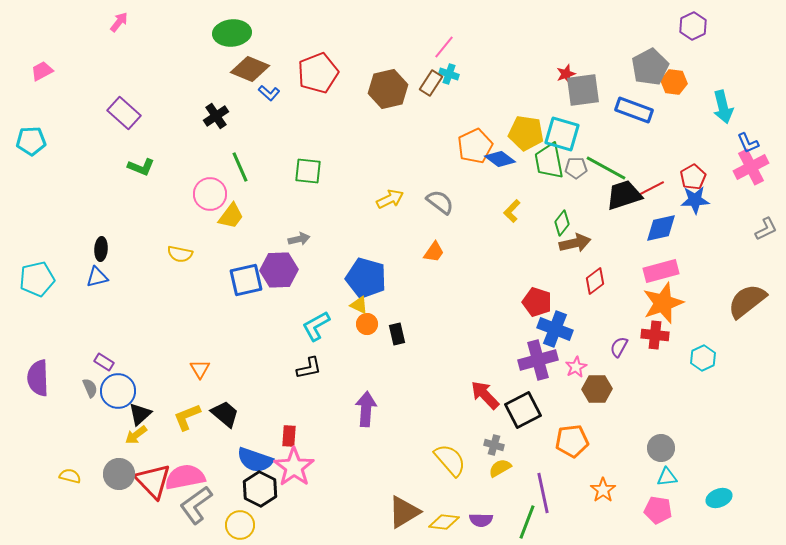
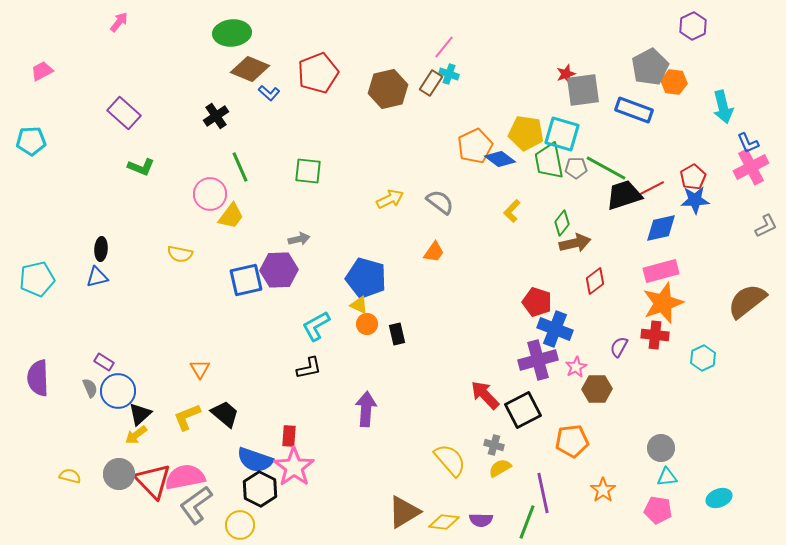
gray L-shape at (766, 229): moved 3 px up
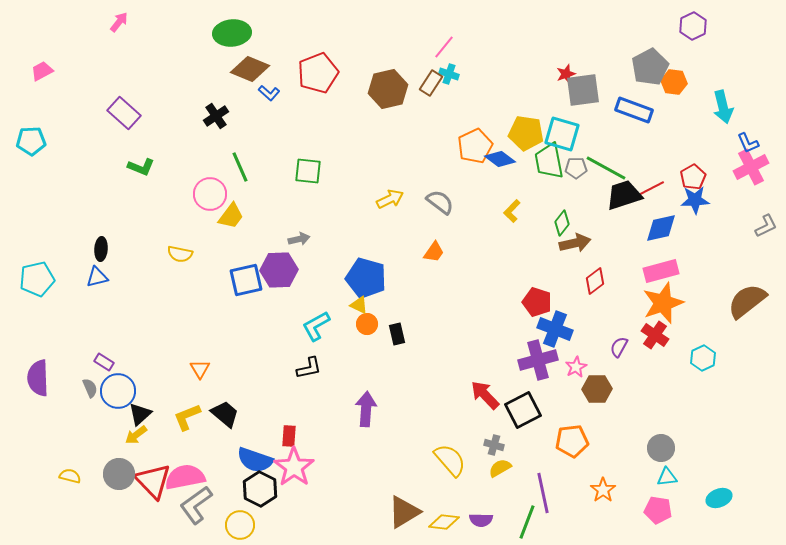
red cross at (655, 335): rotated 28 degrees clockwise
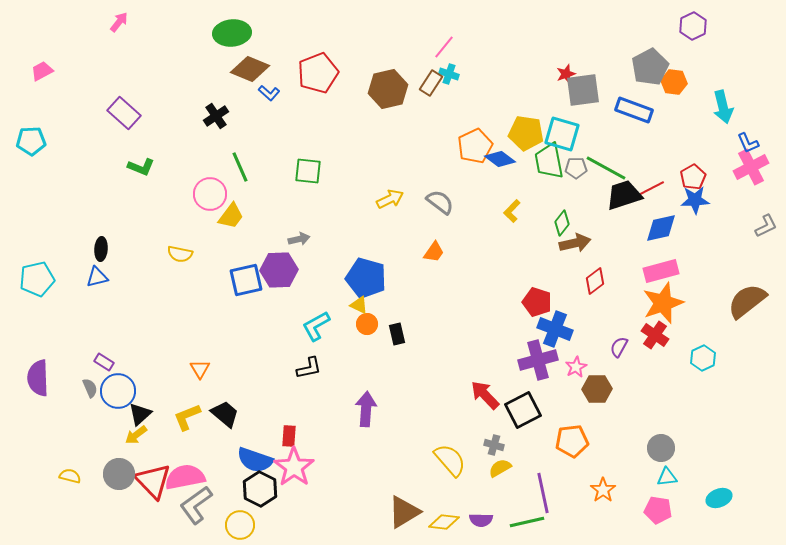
green line at (527, 522): rotated 56 degrees clockwise
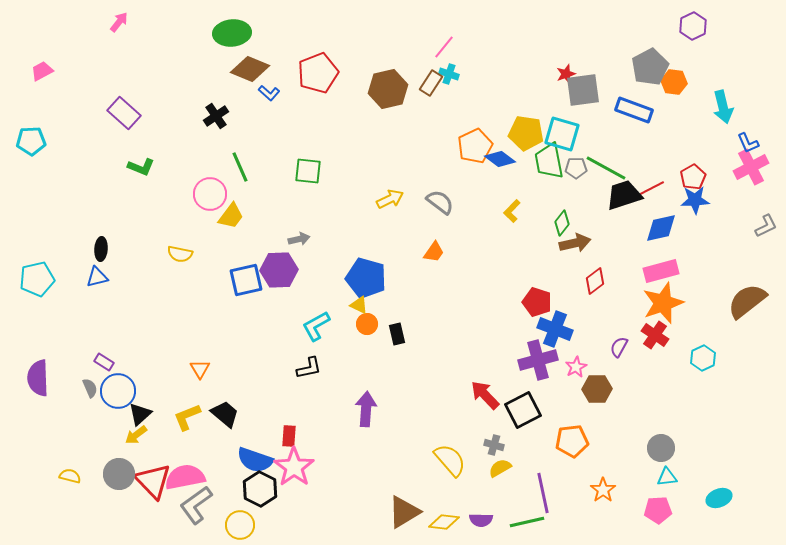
pink pentagon at (658, 510): rotated 12 degrees counterclockwise
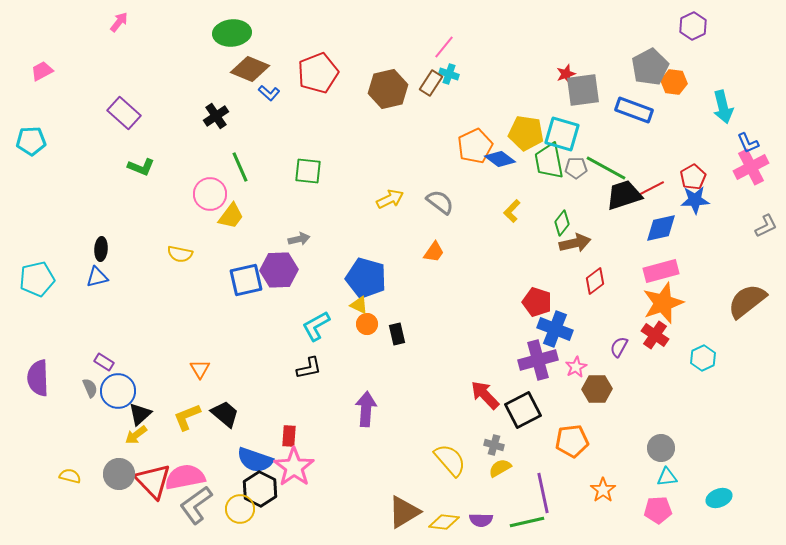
yellow circle at (240, 525): moved 16 px up
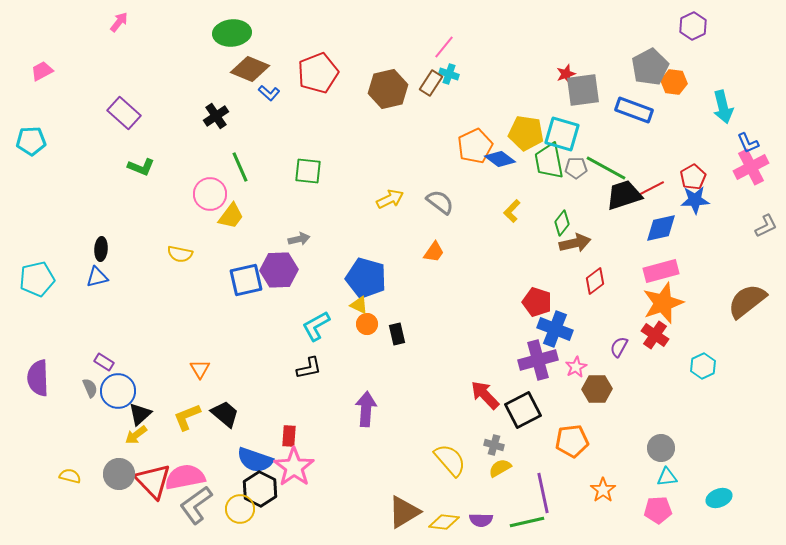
cyan hexagon at (703, 358): moved 8 px down
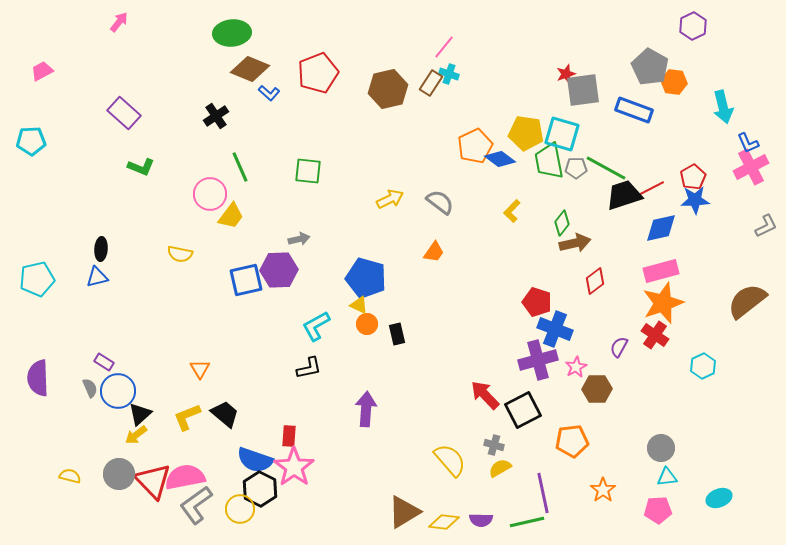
gray pentagon at (650, 67): rotated 15 degrees counterclockwise
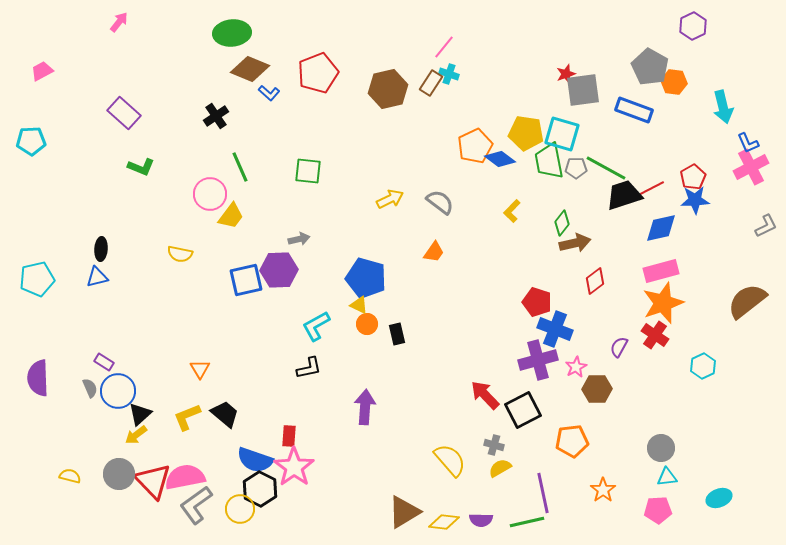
purple arrow at (366, 409): moved 1 px left, 2 px up
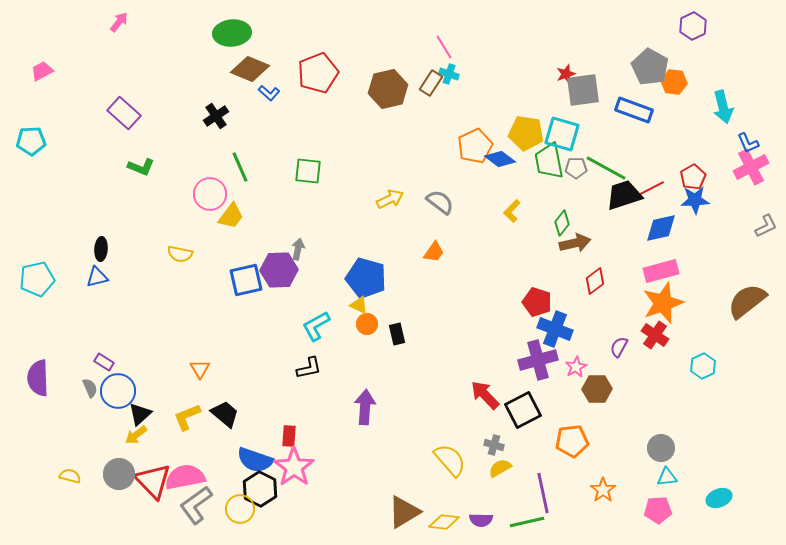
pink line at (444, 47): rotated 70 degrees counterclockwise
gray arrow at (299, 239): moved 1 px left, 10 px down; rotated 65 degrees counterclockwise
